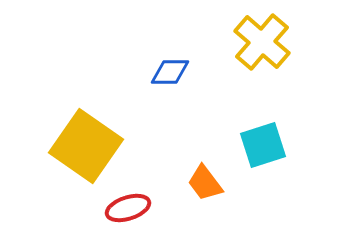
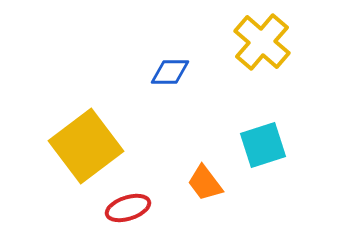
yellow square: rotated 18 degrees clockwise
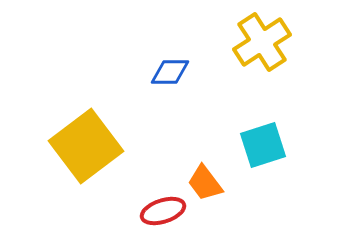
yellow cross: rotated 16 degrees clockwise
red ellipse: moved 35 px right, 3 px down
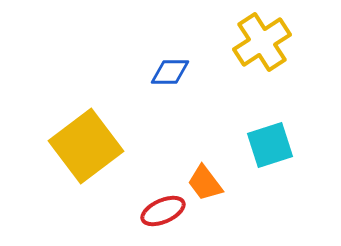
cyan square: moved 7 px right
red ellipse: rotated 6 degrees counterclockwise
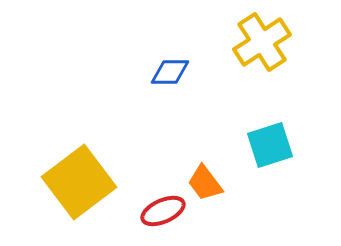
yellow square: moved 7 px left, 36 px down
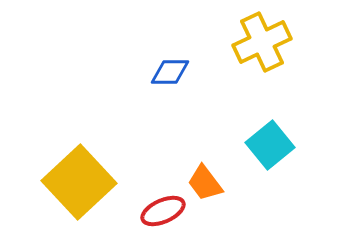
yellow cross: rotated 8 degrees clockwise
cyan square: rotated 21 degrees counterclockwise
yellow square: rotated 6 degrees counterclockwise
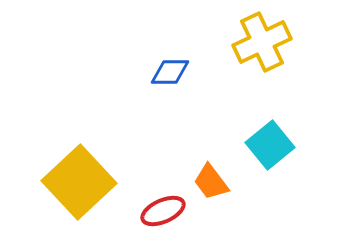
orange trapezoid: moved 6 px right, 1 px up
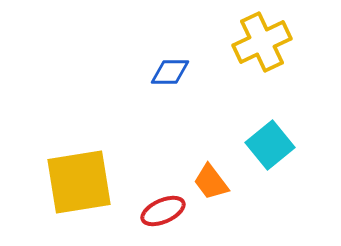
yellow square: rotated 34 degrees clockwise
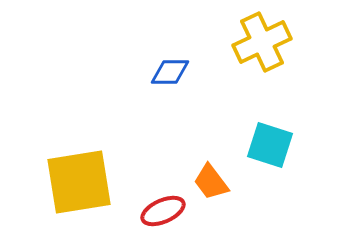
cyan square: rotated 33 degrees counterclockwise
